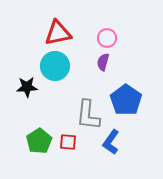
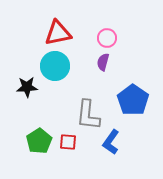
blue pentagon: moved 7 px right
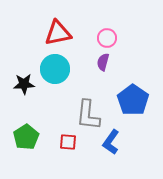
cyan circle: moved 3 px down
black star: moved 3 px left, 3 px up
green pentagon: moved 13 px left, 4 px up
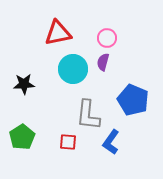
cyan circle: moved 18 px right
blue pentagon: rotated 12 degrees counterclockwise
green pentagon: moved 4 px left
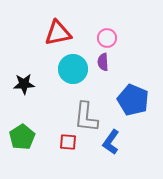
purple semicircle: rotated 18 degrees counterclockwise
gray L-shape: moved 2 px left, 2 px down
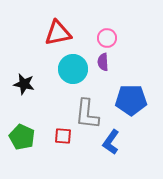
black star: rotated 15 degrees clockwise
blue pentagon: moved 2 px left; rotated 24 degrees counterclockwise
gray L-shape: moved 1 px right, 3 px up
green pentagon: rotated 15 degrees counterclockwise
red square: moved 5 px left, 6 px up
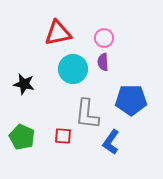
pink circle: moved 3 px left
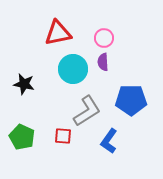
gray L-shape: moved 3 px up; rotated 128 degrees counterclockwise
blue L-shape: moved 2 px left, 1 px up
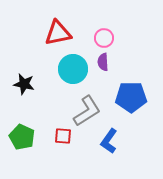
blue pentagon: moved 3 px up
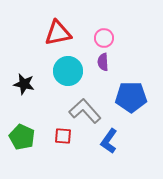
cyan circle: moved 5 px left, 2 px down
gray L-shape: moved 2 px left; rotated 100 degrees counterclockwise
